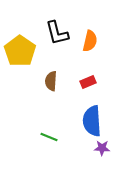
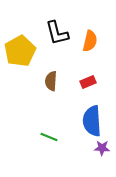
yellow pentagon: rotated 8 degrees clockwise
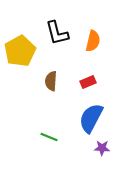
orange semicircle: moved 3 px right
blue semicircle: moved 1 px left, 3 px up; rotated 32 degrees clockwise
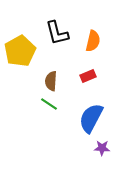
red rectangle: moved 6 px up
green line: moved 33 px up; rotated 12 degrees clockwise
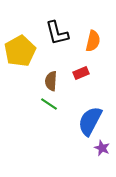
red rectangle: moved 7 px left, 3 px up
blue semicircle: moved 1 px left, 3 px down
purple star: rotated 21 degrees clockwise
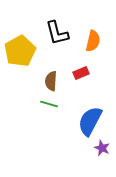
green line: rotated 18 degrees counterclockwise
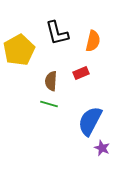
yellow pentagon: moved 1 px left, 1 px up
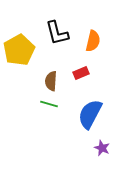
blue semicircle: moved 7 px up
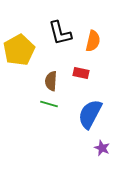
black L-shape: moved 3 px right
red rectangle: rotated 35 degrees clockwise
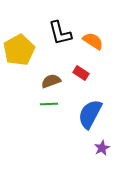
orange semicircle: rotated 70 degrees counterclockwise
red rectangle: rotated 21 degrees clockwise
brown semicircle: rotated 66 degrees clockwise
green line: rotated 18 degrees counterclockwise
purple star: rotated 21 degrees clockwise
